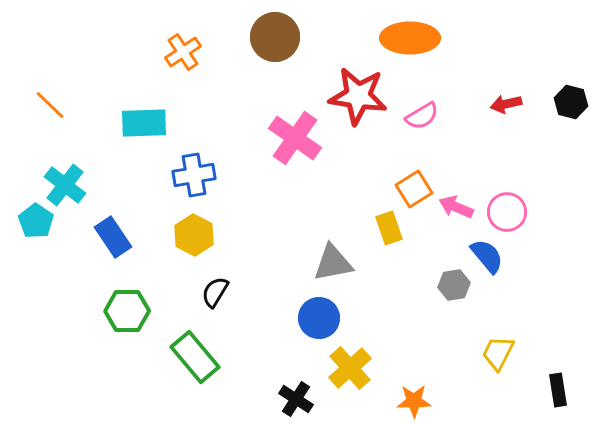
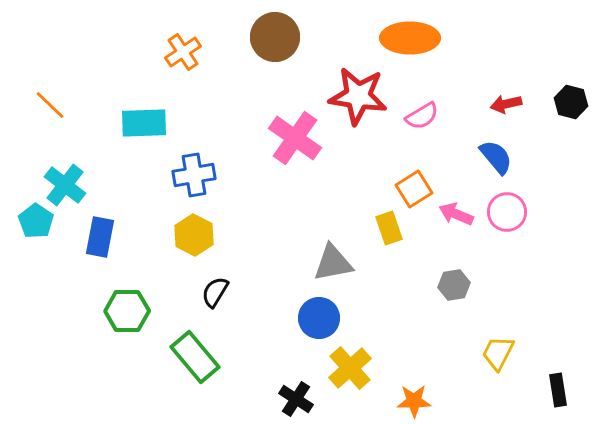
pink arrow: moved 7 px down
blue rectangle: moved 13 px left; rotated 45 degrees clockwise
blue semicircle: moved 9 px right, 99 px up
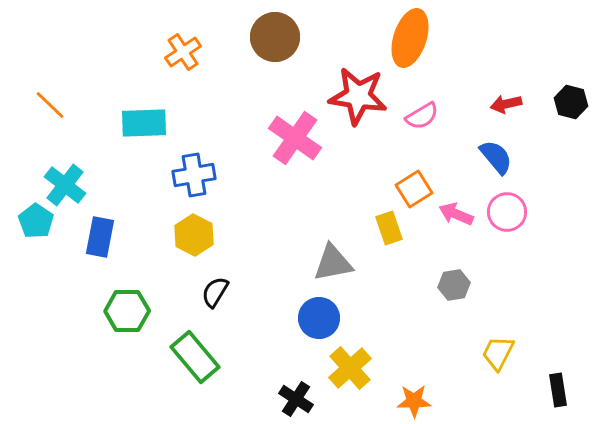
orange ellipse: rotated 72 degrees counterclockwise
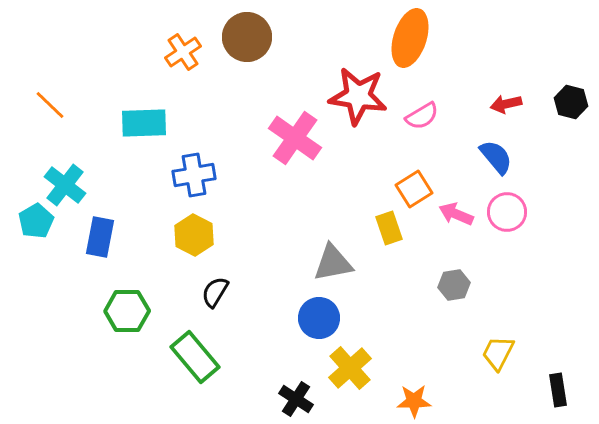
brown circle: moved 28 px left
cyan pentagon: rotated 8 degrees clockwise
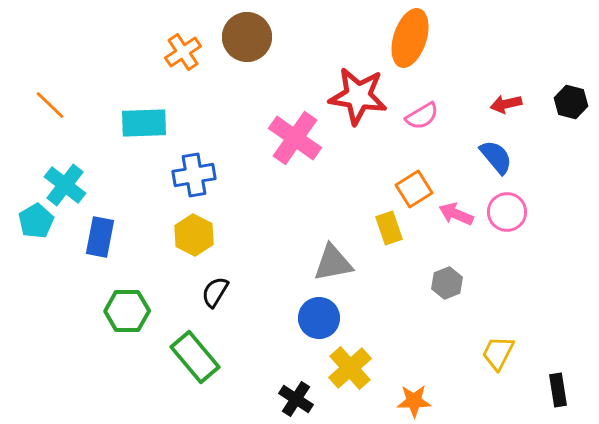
gray hexagon: moved 7 px left, 2 px up; rotated 12 degrees counterclockwise
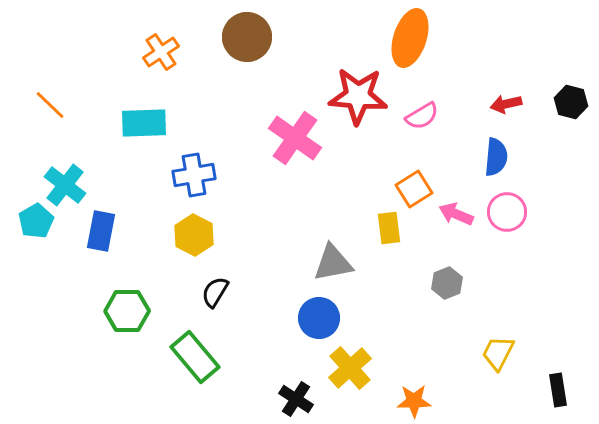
orange cross: moved 22 px left
red star: rotated 4 degrees counterclockwise
blue semicircle: rotated 45 degrees clockwise
yellow rectangle: rotated 12 degrees clockwise
blue rectangle: moved 1 px right, 6 px up
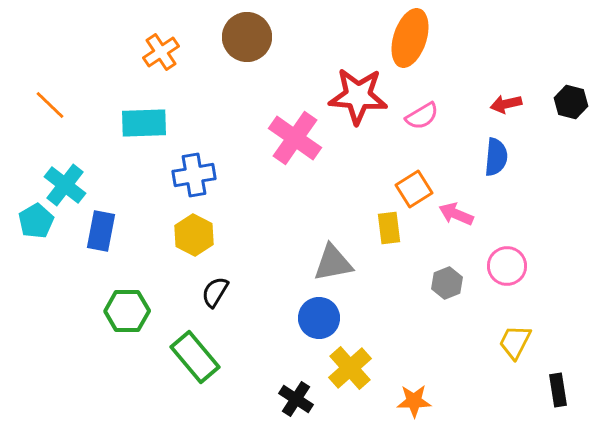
pink circle: moved 54 px down
yellow trapezoid: moved 17 px right, 11 px up
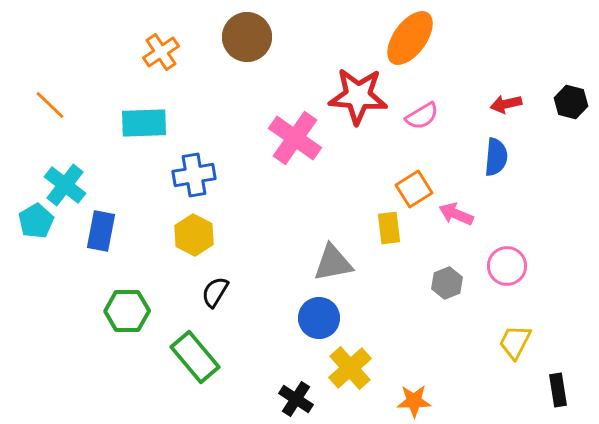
orange ellipse: rotated 18 degrees clockwise
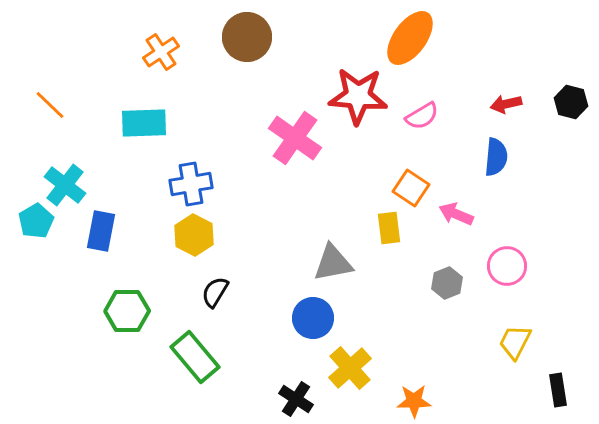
blue cross: moved 3 px left, 9 px down
orange square: moved 3 px left, 1 px up; rotated 24 degrees counterclockwise
blue circle: moved 6 px left
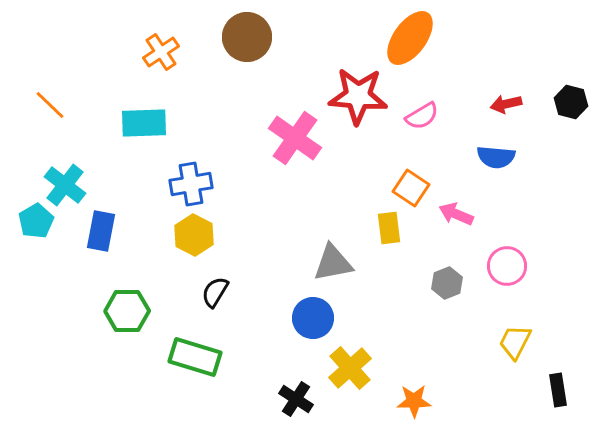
blue semicircle: rotated 90 degrees clockwise
green rectangle: rotated 33 degrees counterclockwise
